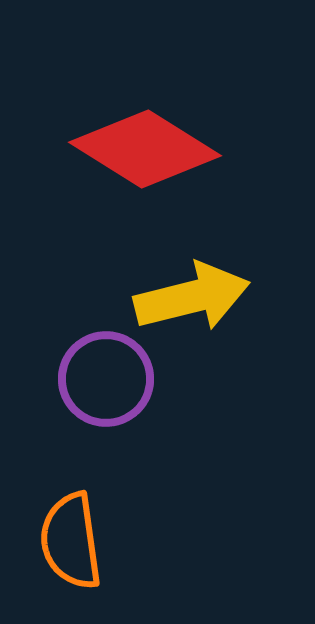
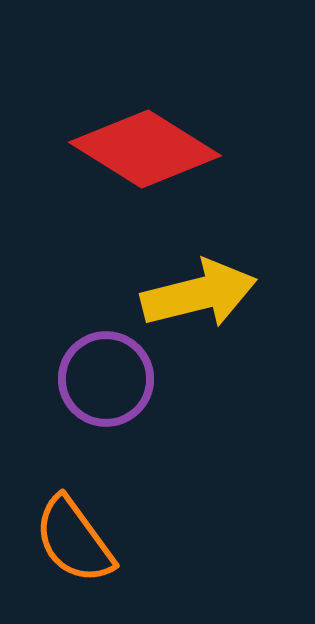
yellow arrow: moved 7 px right, 3 px up
orange semicircle: moved 3 px right, 1 px up; rotated 28 degrees counterclockwise
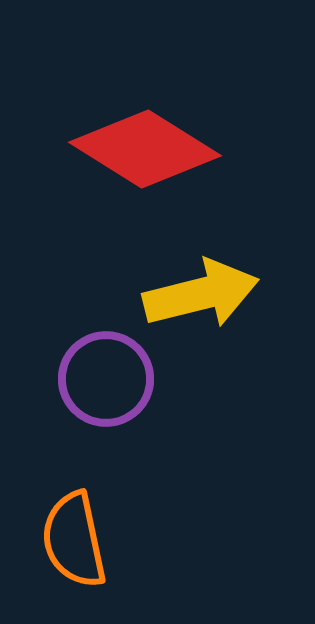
yellow arrow: moved 2 px right
orange semicircle: rotated 24 degrees clockwise
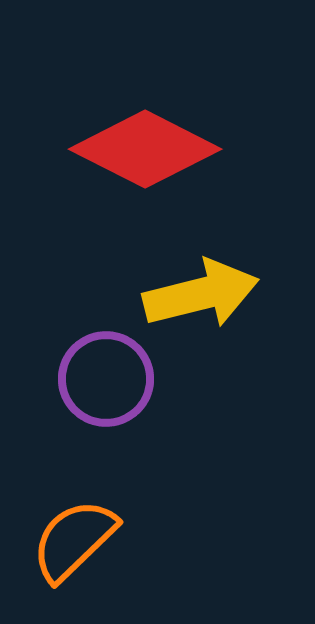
red diamond: rotated 5 degrees counterclockwise
orange semicircle: rotated 58 degrees clockwise
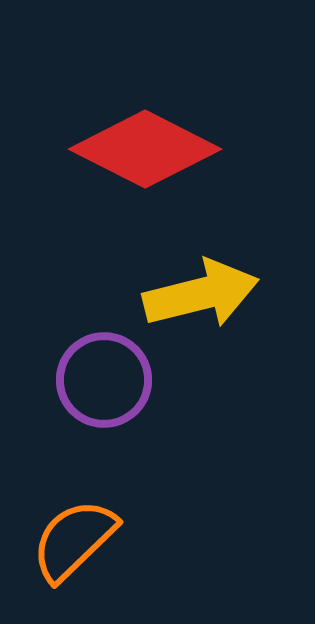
purple circle: moved 2 px left, 1 px down
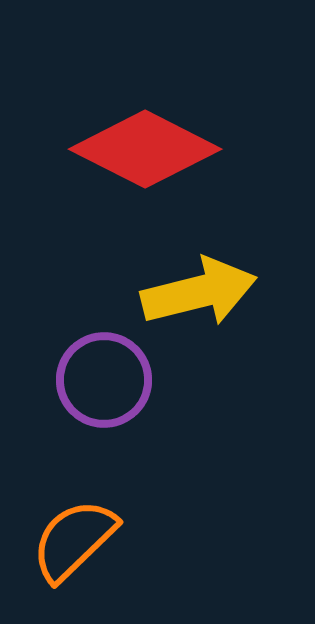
yellow arrow: moved 2 px left, 2 px up
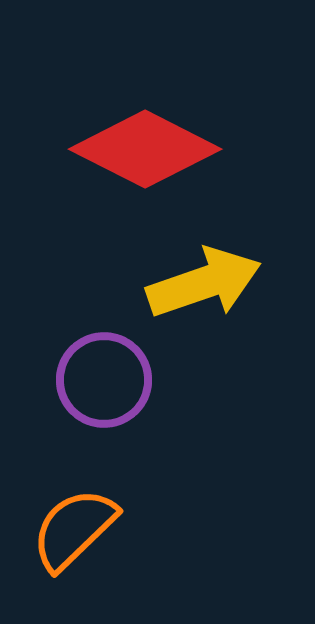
yellow arrow: moved 5 px right, 9 px up; rotated 5 degrees counterclockwise
orange semicircle: moved 11 px up
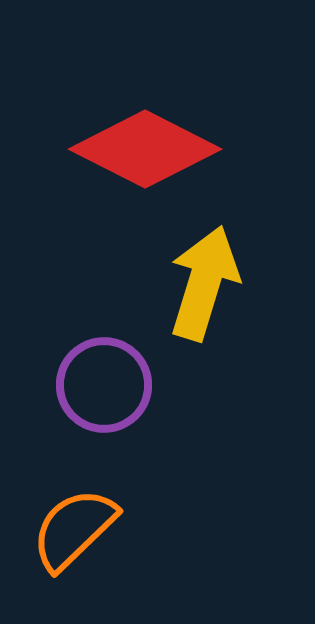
yellow arrow: rotated 54 degrees counterclockwise
purple circle: moved 5 px down
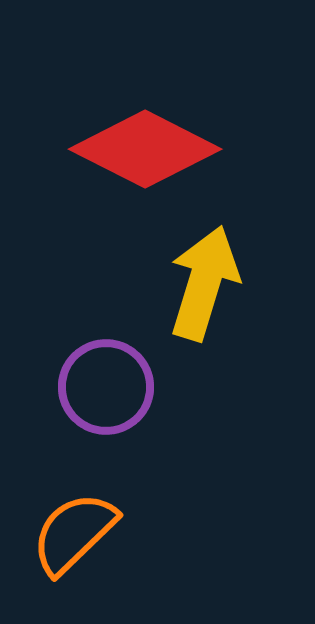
purple circle: moved 2 px right, 2 px down
orange semicircle: moved 4 px down
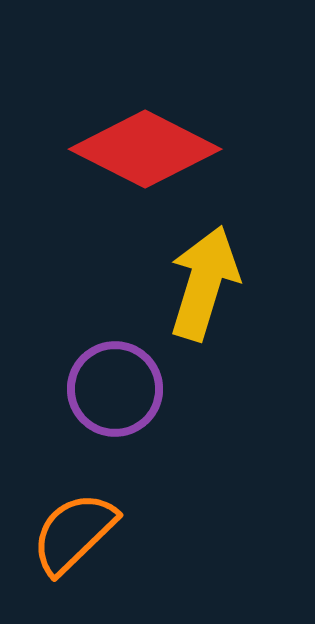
purple circle: moved 9 px right, 2 px down
